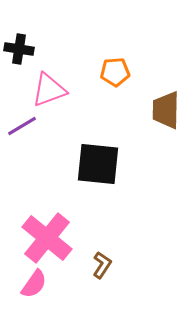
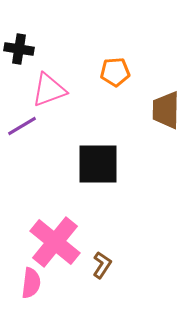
black square: rotated 6 degrees counterclockwise
pink cross: moved 8 px right, 4 px down
pink semicircle: moved 3 px left, 1 px up; rotated 28 degrees counterclockwise
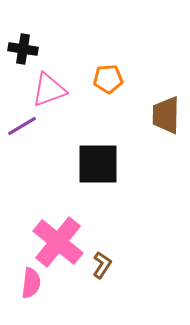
black cross: moved 4 px right
orange pentagon: moved 7 px left, 7 px down
brown trapezoid: moved 5 px down
pink cross: moved 3 px right
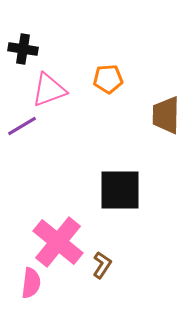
black square: moved 22 px right, 26 px down
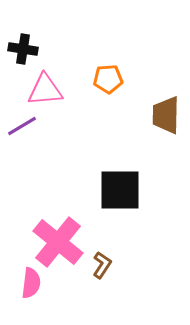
pink triangle: moved 4 px left; rotated 15 degrees clockwise
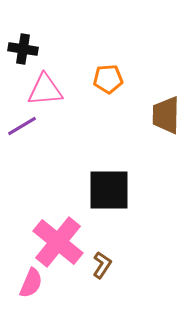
black square: moved 11 px left
pink semicircle: rotated 16 degrees clockwise
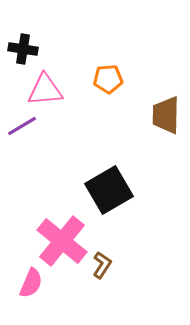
black square: rotated 30 degrees counterclockwise
pink cross: moved 4 px right, 1 px up
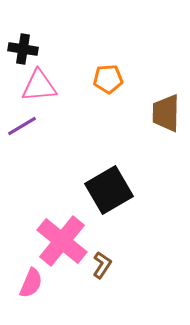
pink triangle: moved 6 px left, 4 px up
brown trapezoid: moved 2 px up
